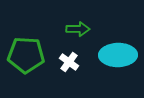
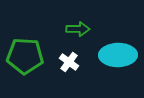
green pentagon: moved 1 px left, 1 px down
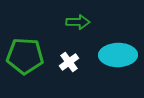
green arrow: moved 7 px up
white cross: rotated 18 degrees clockwise
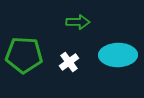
green pentagon: moved 1 px left, 1 px up
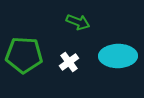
green arrow: rotated 20 degrees clockwise
cyan ellipse: moved 1 px down
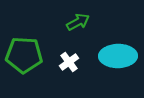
green arrow: rotated 50 degrees counterclockwise
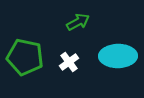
green pentagon: moved 1 px right, 2 px down; rotated 9 degrees clockwise
